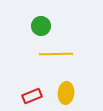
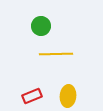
yellow ellipse: moved 2 px right, 3 px down
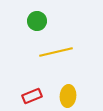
green circle: moved 4 px left, 5 px up
yellow line: moved 2 px up; rotated 12 degrees counterclockwise
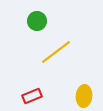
yellow line: rotated 24 degrees counterclockwise
yellow ellipse: moved 16 px right
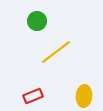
red rectangle: moved 1 px right
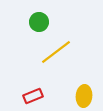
green circle: moved 2 px right, 1 px down
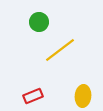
yellow line: moved 4 px right, 2 px up
yellow ellipse: moved 1 px left
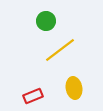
green circle: moved 7 px right, 1 px up
yellow ellipse: moved 9 px left, 8 px up; rotated 15 degrees counterclockwise
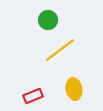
green circle: moved 2 px right, 1 px up
yellow ellipse: moved 1 px down
